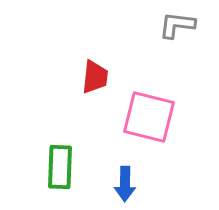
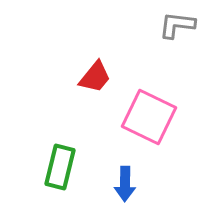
red trapezoid: rotated 33 degrees clockwise
pink square: rotated 12 degrees clockwise
green rectangle: rotated 12 degrees clockwise
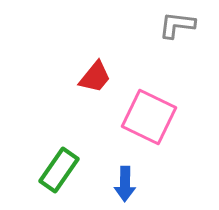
green rectangle: moved 1 px left, 3 px down; rotated 21 degrees clockwise
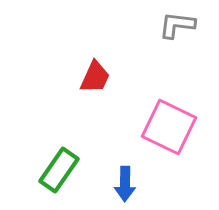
red trapezoid: rotated 15 degrees counterclockwise
pink square: moved 20 px right, 10 px down
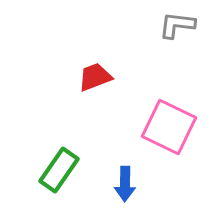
red trapezoid: rotated 135 degrees counterclockwise
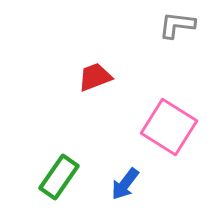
pink square: rotated 6 degrees clockwise
green rectangle: moved 7 px down
blue arrow: rotated 36 degrees clockwise
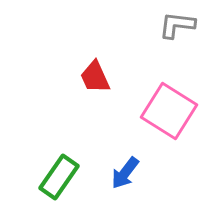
red trapezoid: rotated 93 degrees counterclockwise
pink square: moved 16 px up
blue arrow: moved 11 px up
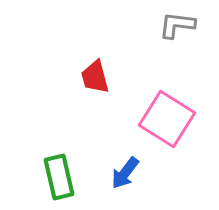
red trapezoid: rotated 9 degrees clockwise
pink square: moved 2 px left, 8 px down
green rectangle: rotated 48 degrees counterclockwise
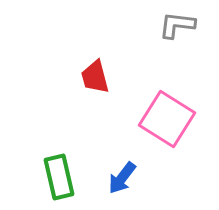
blue arrow: moved 3 px left, 5 px down
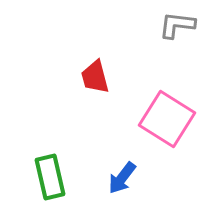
green rectangle: moved 9 px left
